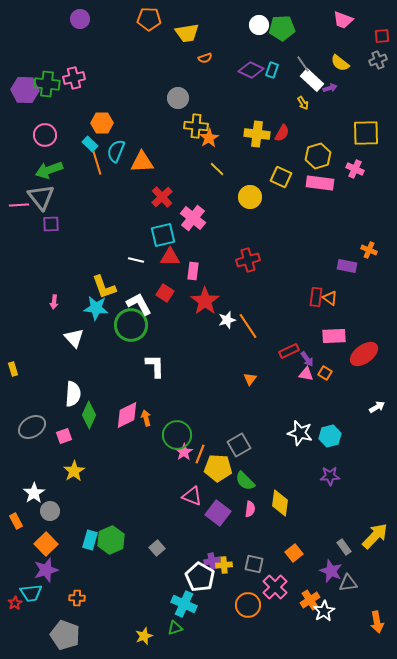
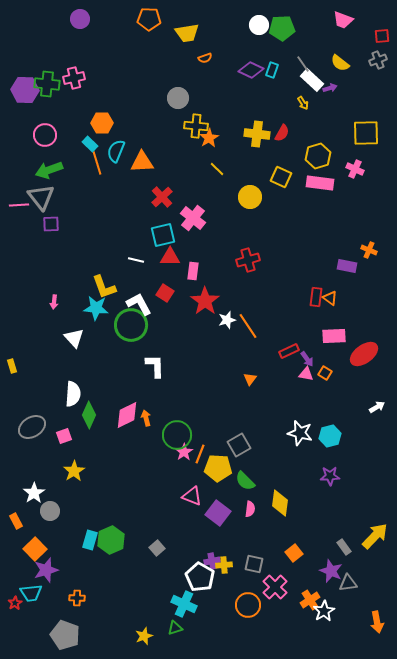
yellow rectangle at (13, 369): moved 1 px left, 3 px up
orange square at (46, 544): moved 11 px left, 5 px down
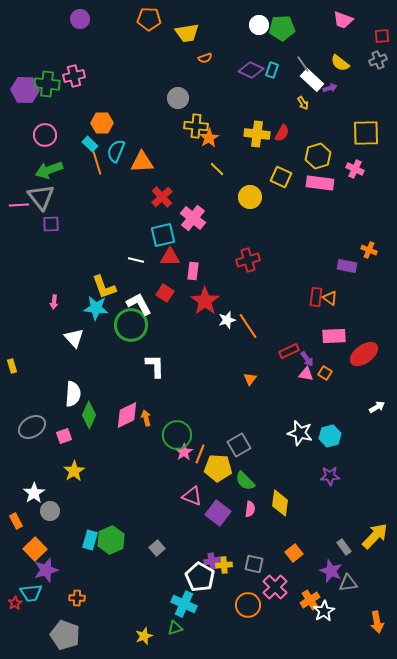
pink cross at (74, 78): moved 2 px up
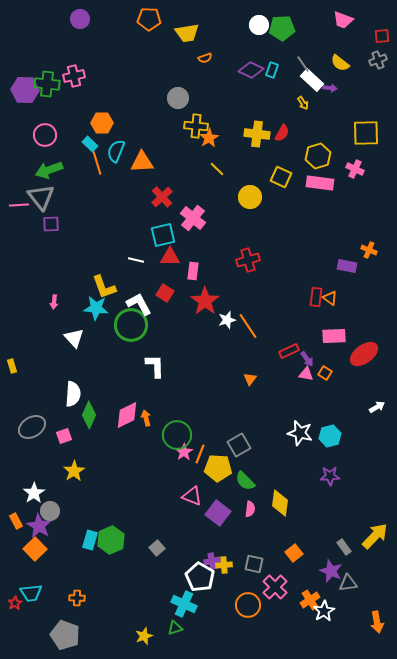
purple arrow at (330, 88): rotated 24 degrees clockwise
purple star at (46, 570): moved 7 px left, 44 px up; rotated 25 degrees counterclockwise
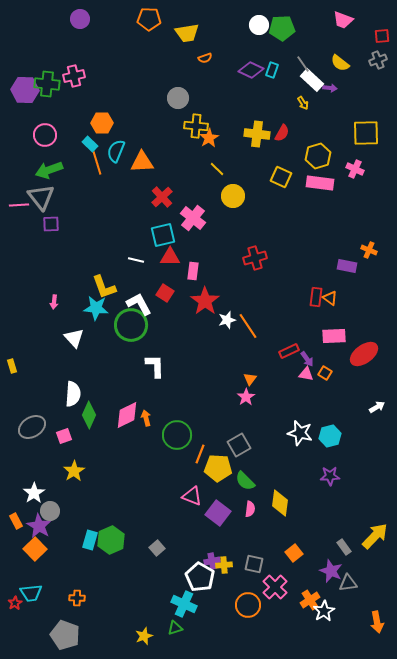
yellow circle at (250, 197): moved 17 px left, 1 px up
red cross at (248, 260): moved 7 px right, 2 px up
pink star at (184, 452): moved 62 px right, 55 px up
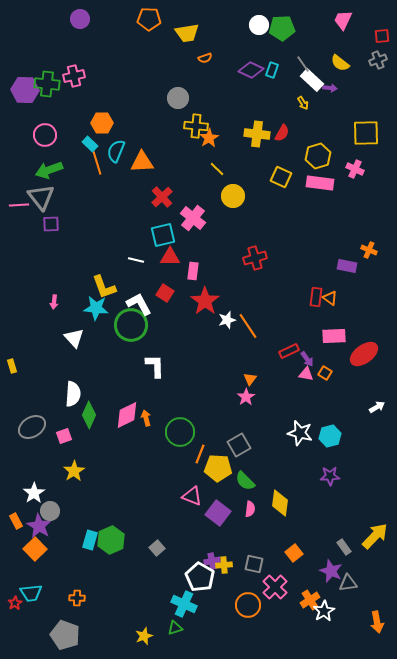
pink trapezoid at (343, 20): rotated 95 degrees clockwise
green circle at (177, 435): moved 3 px right, 3 px up
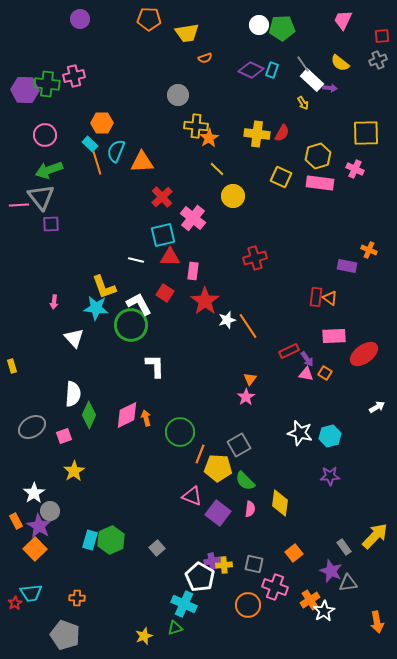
gray circle at (178, 98): moved 3 px up
pink cross at (275, 587): rotated 25 degrees counterclockwise
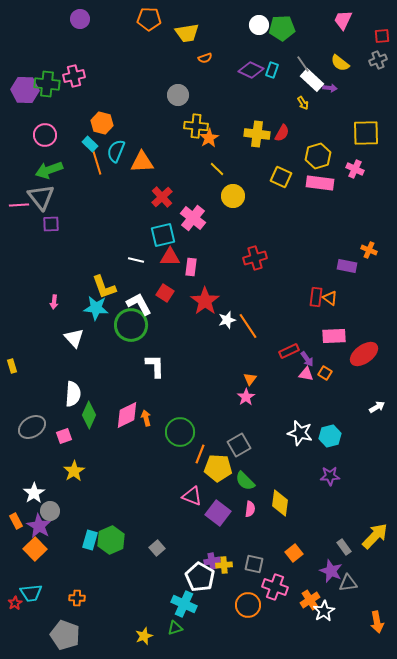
orange hexagon at (102, 123): rotated 15 degrees clockwise
pink rectangle at (193, 271): moved 2 px left, 4 px up
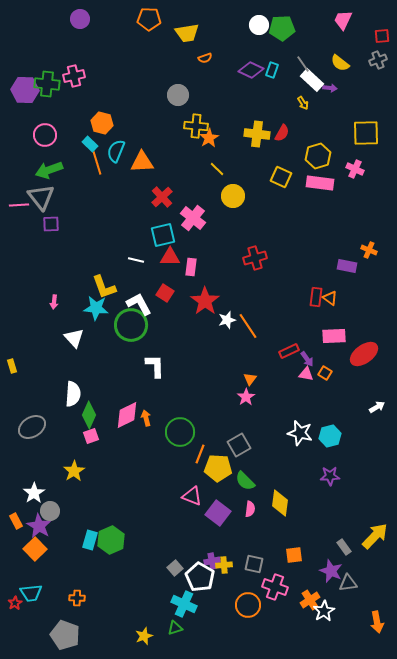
pink square at (64, 436): moved 27 px right
gray square at (157, 548): moved 18 px right, 20 px down
orange square at (294, 553): moved 2 px down; rotated 30 degrees clockwise
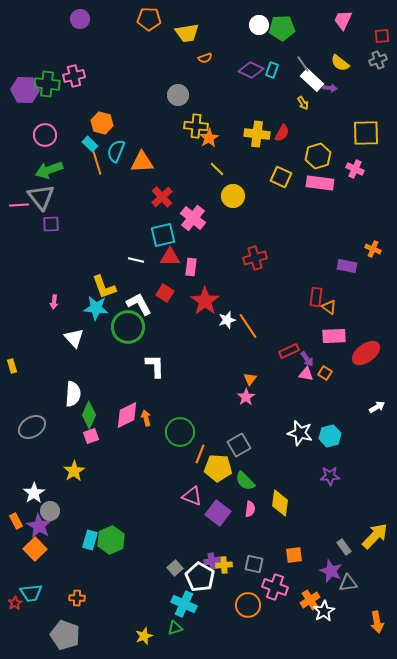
orange cross at (369, 250): moved 4 px right, 1 px up
orange triangle at (330, 298): moved 1 px left, 9 px down
green circle at (131, 325): moved 3 px left, 2 px down
red ellipse at (364, 354): moved 2 px right, 1 px up
